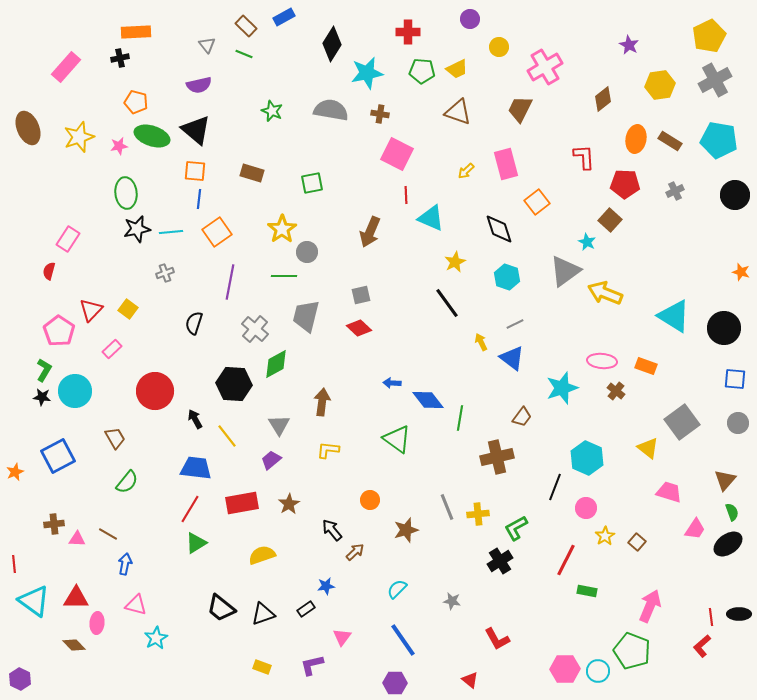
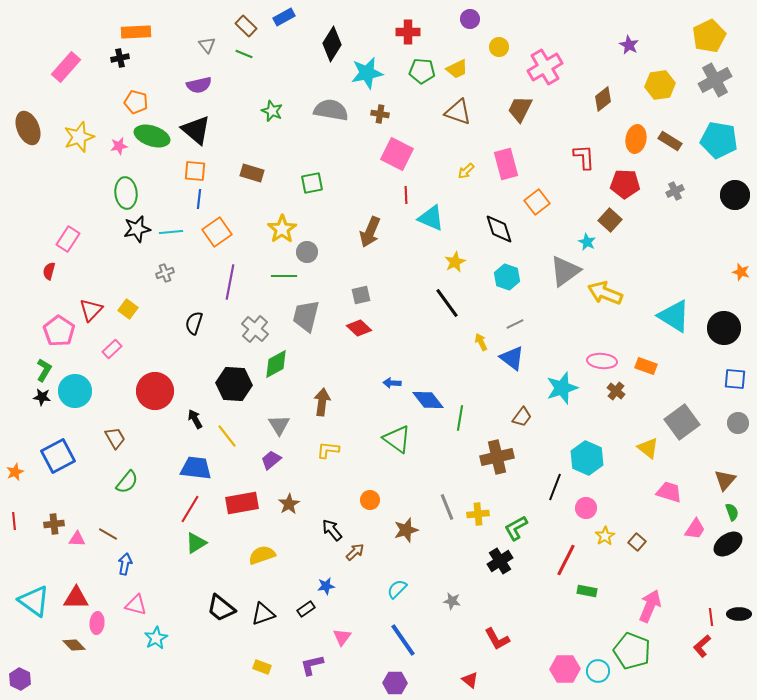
red line at (14, 564): moved 43 px up
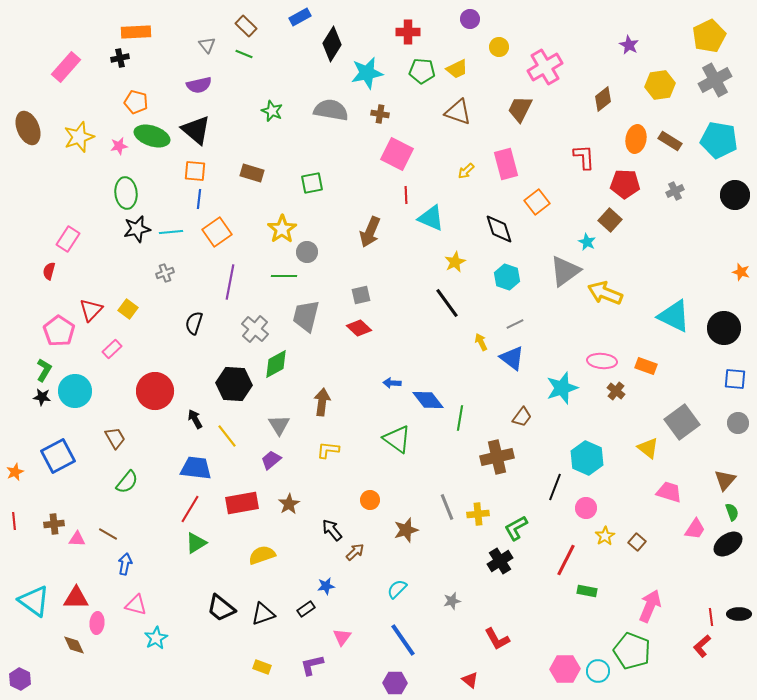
blue rectangle at (284, 17): moved 16 px right
cyan triangle at (674, 316): rotated 6 degrees counterclockwise
gray star at (452, 601): rotated 24 degrees counterclockwise
brown diamond at (74, 645): rotated 20 degrees clockwise
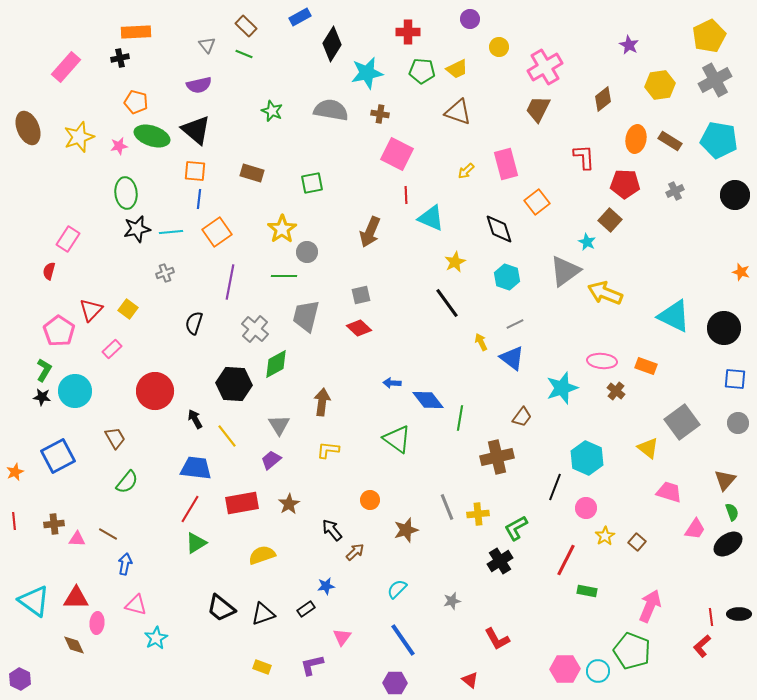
brown trapezoid at (520, 109): moved 18 px right
